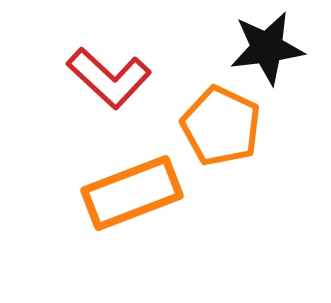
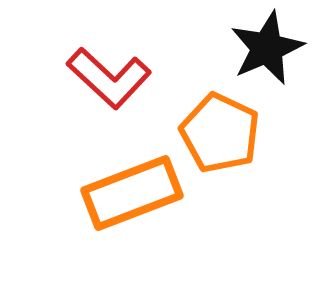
black star: rotated 16 degrees counterclockwise
orange pentagon: moved 1 px left, 7 px down
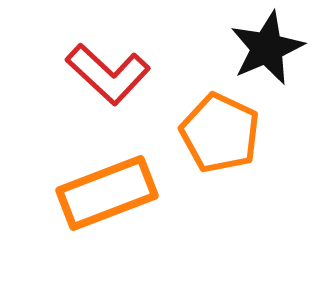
red L-shape: moved 1 px left, 4 px up
orange rectangle: moved 25 px left
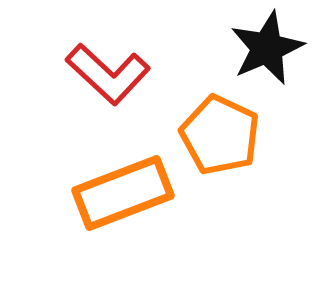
orange pentagon: moved 2 px down
orange rectangle: moved 16 px right
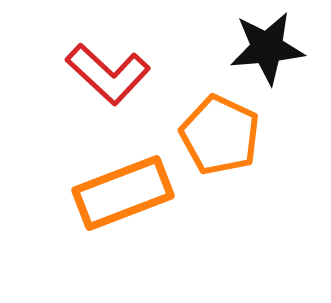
black star: rotated 18 degrees clockwise
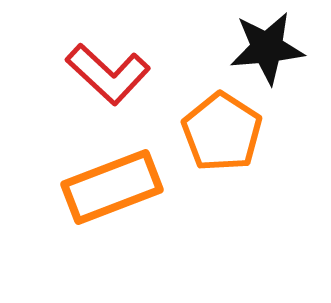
orange pentagon: moved 2 px right, 3 px up; rotated 8 degrees clockwise
orange rectangle: moved 11 px left, 6 px up
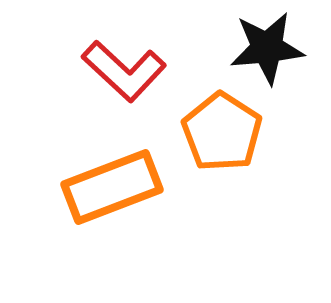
red L-shape: moved 16 px right, 3 px up
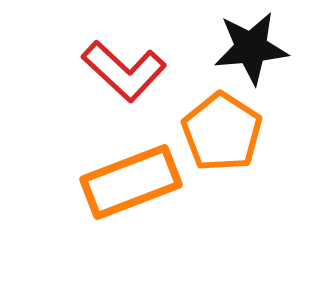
black star: moved 16 px left
orange rectangle: moved 19 px right, 5 px up
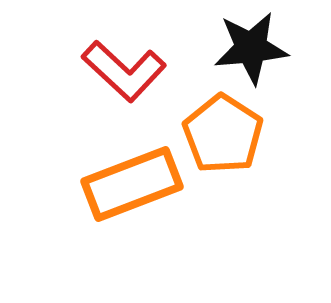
orange pentagon: moved 1 px right, 2 px down
orange rectangle: moved 1 px right, 2 px down
